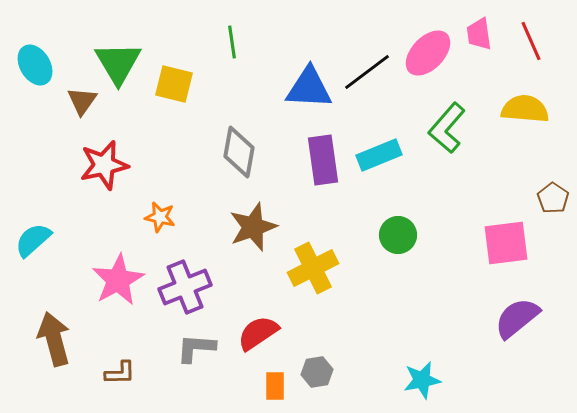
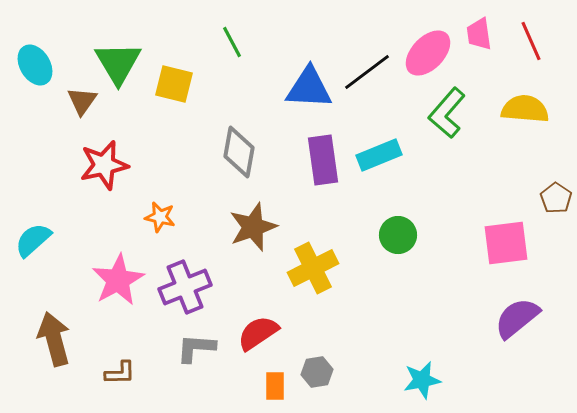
green line: rotated 20 degrees counterclockwise
green L-shape: moved 15 px up
brown pentagon: moved 3 px right
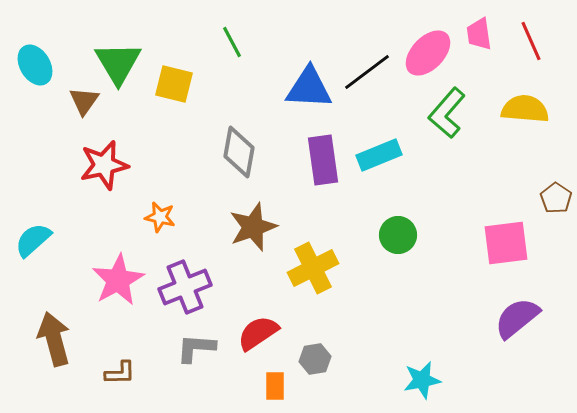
brown triangle: moved 2 px right
gray hexagon: moved 2 px left, 13 px up
